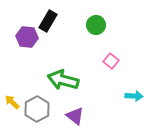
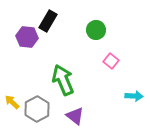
green circle: moved 5 px down
green arrow: rotated 52 degrees clockwise
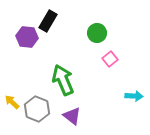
green circle: moved 1 px right, 3 px down
pink square: moved 1 px left, 2 px up; rotated 14 degrees clockwise
gray hexagon: rotated 10 degrees counterclockwise
purple triangle: moved 3 px left
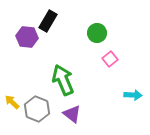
cyan arrow: moved 1 px left, 1 px up
purple triangle: moved 2 px up
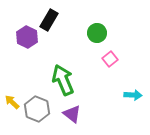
black rectangle: moved 1 px right, 1 px up
purple hexagon: rotated 20 degrees clockwise
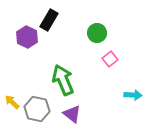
gray hexagon: rotated 10 degrees counterclockwise
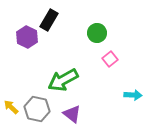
green arrow: rotated 96 degrees counterclockwise
yellow arrow: moved 1 px left, 5 px down
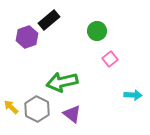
black rectangle: rotated 20 degrees clockwise
green circle: moved 2 px up
purple hexagon: rotated 15 degrees clockwise
green arrow: moved 1 px left, 2 px down; rotated 16 degrees clockwise
gray hexagon: rotated 15 degrees clockwise
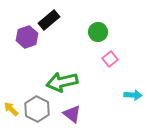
green circle: moved 1 px right, 1 px down
yellow arrow: moved 2 px down
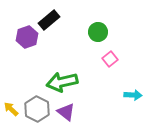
purple triangle: moved 6 px left, 2 px up
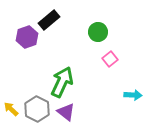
green arrow: rotated 128 degrees clockwise
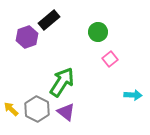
green arrow: rotated 8 degrees clockwise
